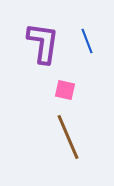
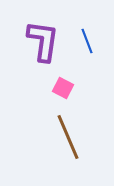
purple L-shape: moved 2 px up
pink square: moved 2 px left, 2 px up; rotated 15 degrees clockwise
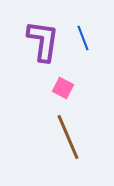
blue line: moved 4 px left, 3 px up
